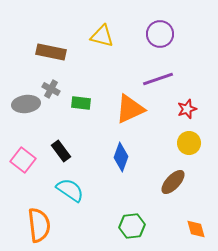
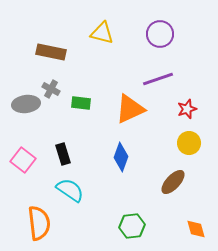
yellow triangle: moved 3 px up
black rectangle: moved 2 px right, 3 px down; rotated 20 degrees clockwise
orange semicircle: moved 2 px up
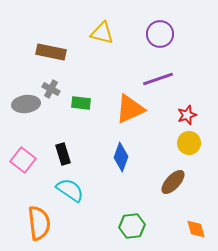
red star: moved 6 px down
